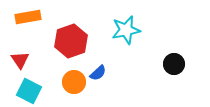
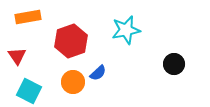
red triangle: moved 3 px left, 4 px up
orange circle: moved 1 px left
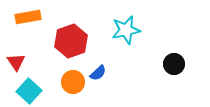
red triangle: moved 1 px left, 6 px down
cyan square: rotated 15 degrees clockwise
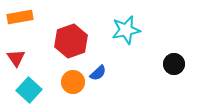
orange rectangle: moved 8 px left
red triangle: moved 4 px up
cyan square: moved 1 px up
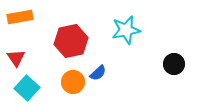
red hexagon: rotated 8 degrees clockwise
cyan square: moved 2 px left, 2 px up
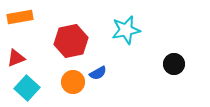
red triangle: rotated 42 degrees clockwise
blue semicircle: rotated 12 degrees clockwise
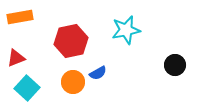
black circle: moved 1 px right, 1 px down
